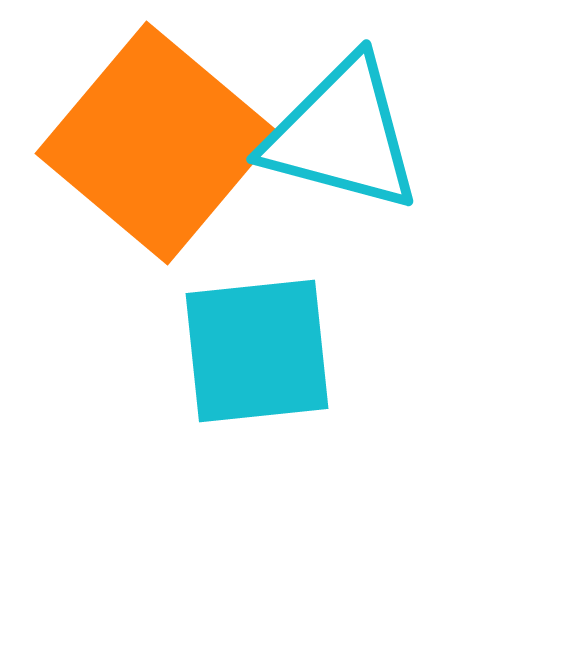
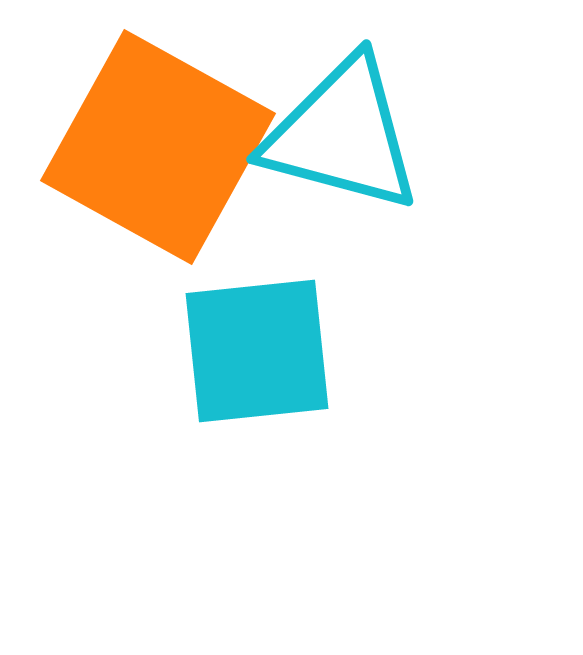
orange square: moved 1 px right, 4 px down; rotated 11 degrees counterclockwise
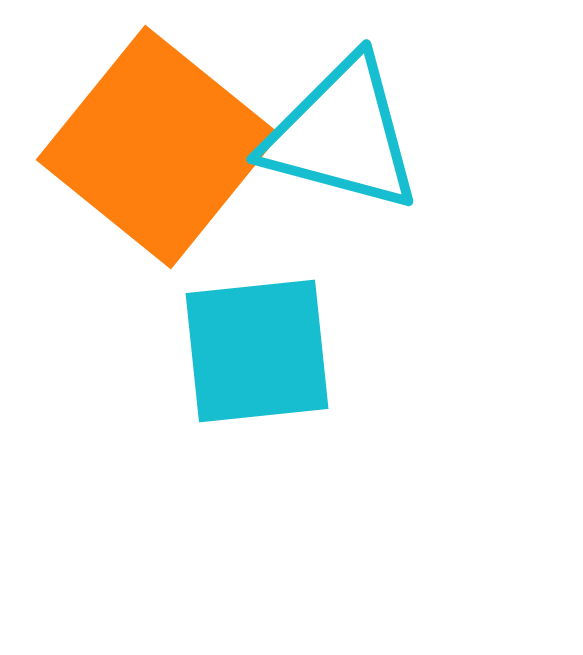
orange square: rotated 10 degrees clockwise
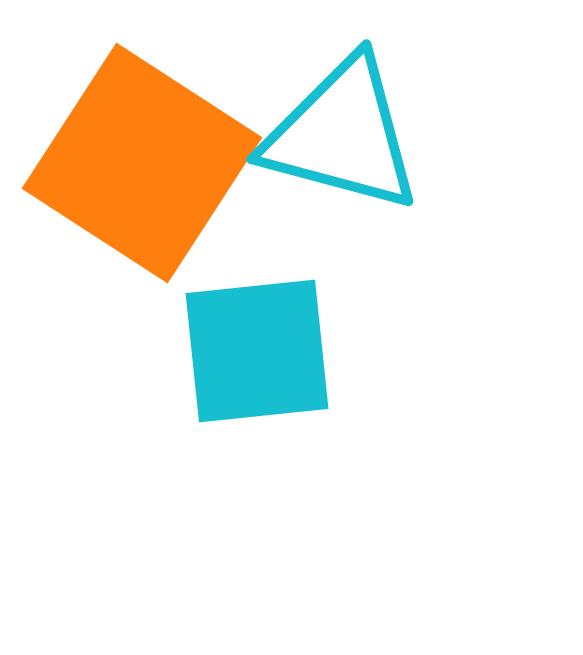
orange square: moved 16 px left, 16 px down; rotated 6 degrees counterclockwise
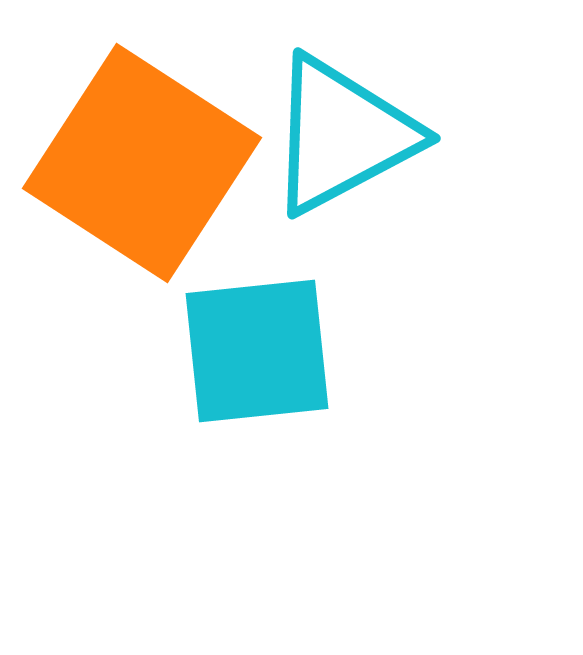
cyan triangle: rotated 43 degrees counterclockwise
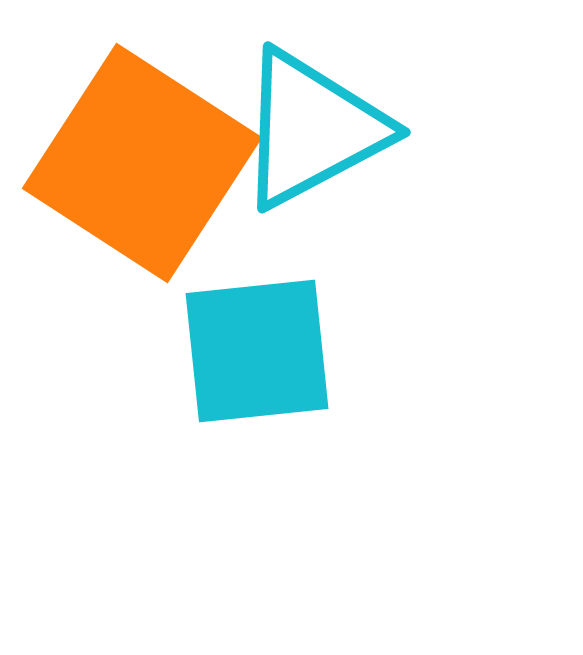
cyan triangle: moved 30 px left, 6 px up
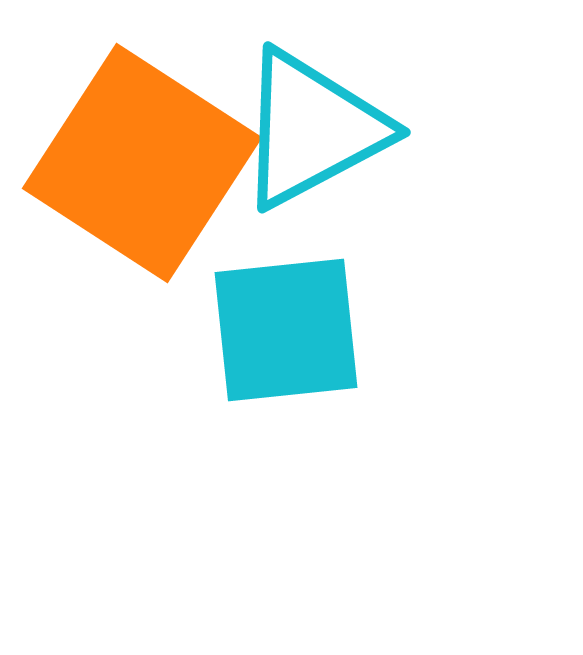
cyan square: moved 29 px right, 21 px up
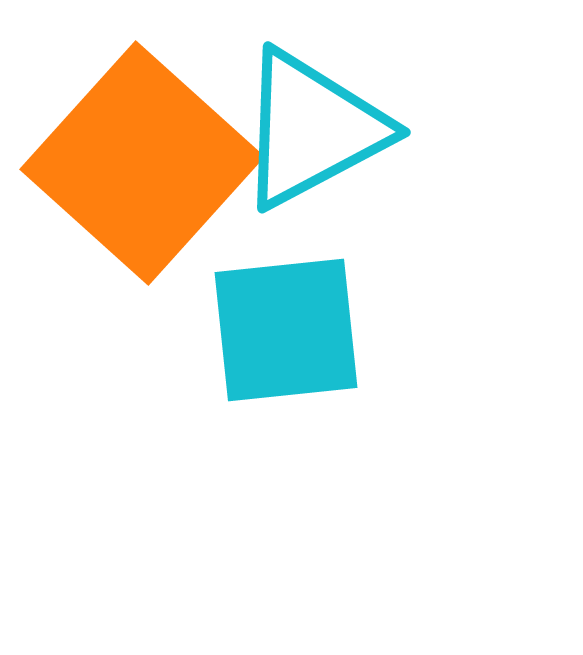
orange square: rotated 9 degrees clockwise
